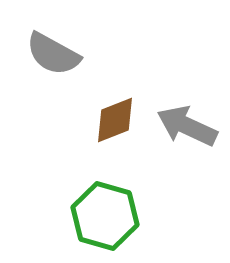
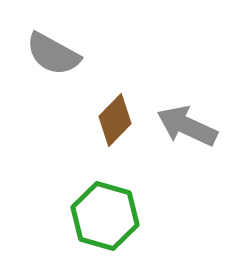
brown diamond: rotated 24 degrees counterclockwise
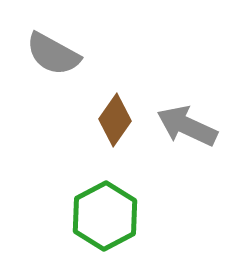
brown diamond: rotated 9 degrees counterclockwise
green hexagon: rotated 16 degrees clockwise
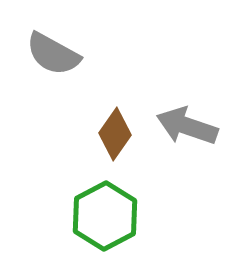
brown diamond: moved 14 px down
gray arrow: rotated 6 degrees counterclockwise
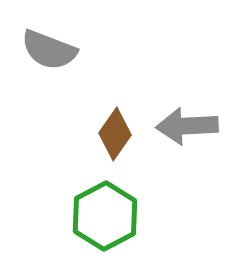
gray semicircle: moved 4 px left, 4 px up; rotated 8 degrees counterclockwise
gray arrow: rotated 22 degrees counterclockwise
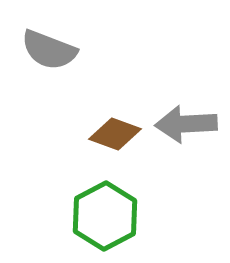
gray arrow: moved 1 px left, 2 px up
brown diamond: rotated 75 degrees clockwise
